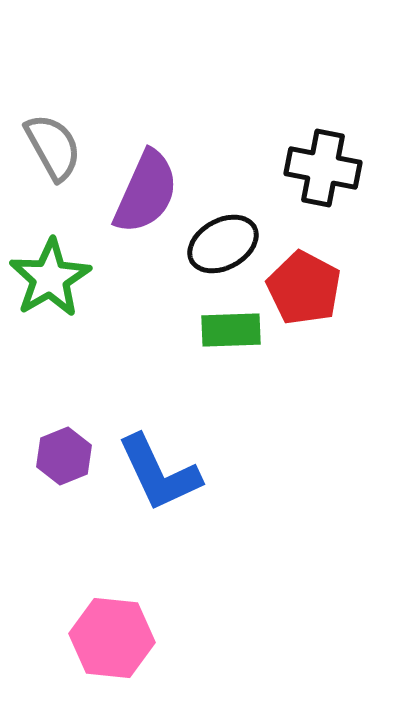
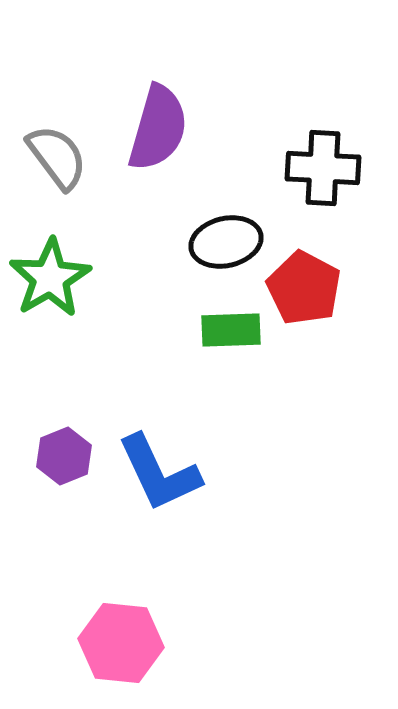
gray semicircle: moved 4 px right, 10 px down; rotated 8 degrees counterclockwise
black cross: rotated 8 degrees counterclockwise
purple semicircle: moved 12 px right, 64 px up; rotated 8 degrees counterclockwise
black ellipse: moved 3 px right, 2 px up; rotated 16 degrees clockwise
pink hexagon: moved 9 px right, 5 px down
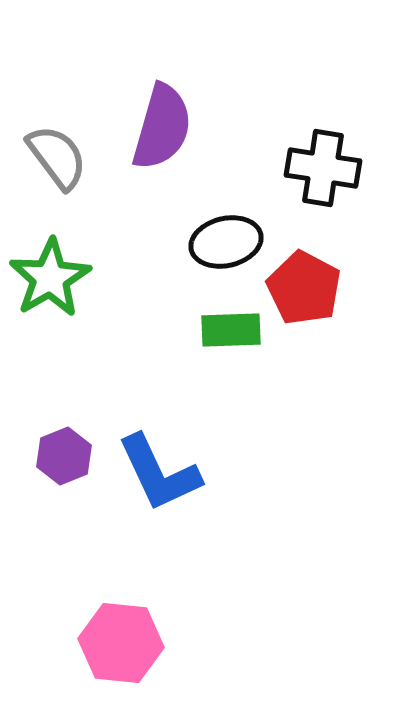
purple semicircle: moved 4 px right, 1 px up
black cross: rotated 6 degrees clockwise
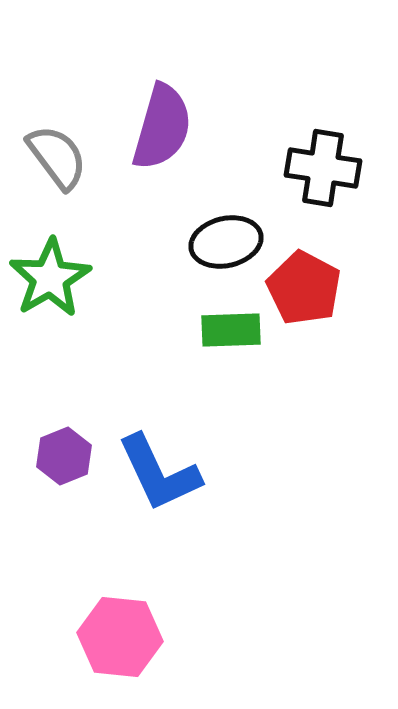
pink hexagon: moved 1 px left, 6 px up
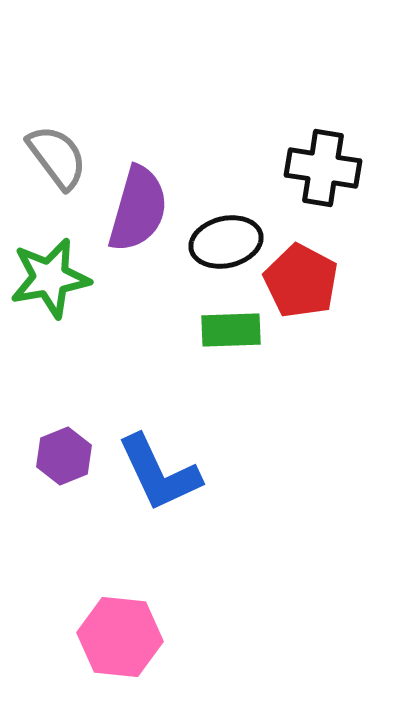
purple semicircle: moved 24 px left, 82 px down
green star: rotated 20 degrees clockwise
red pentagon: moved 3 px left, 7 px up
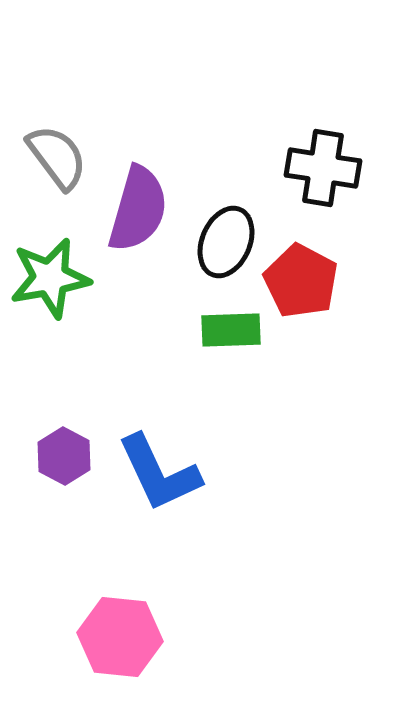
black ellipse: rotated 54 degrees counterclockwise
purple hexagon: rotated 10 degrees counterclockwise
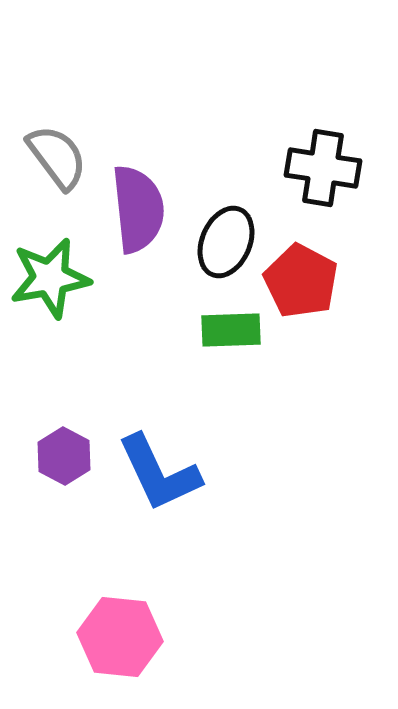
purple semicircle: rotated 22 degrees counterclockwise
